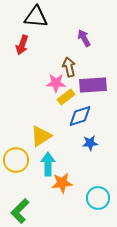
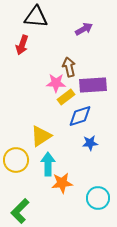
purple arrow: moved 9 px up; rotated 90 degrees clockwise
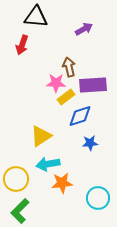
yellow circle: moved 19 px down
cyan arrow: rotated 100 degrees counterclockwise
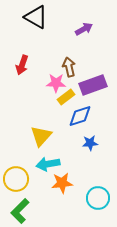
black triangle: rotated 25 degrees clockwise
red arrow: moved 20 px down
purple rectangle: rotated 16 degrees counterclockwise
yellow triangle: rotated 15 degrees counterclockwise
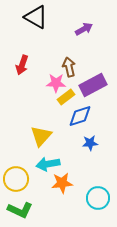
purple rectangle: rotated 8 degrees counterclockwise
green L-shape: moved 1 px up; rotated 110 degrees counterclockwise
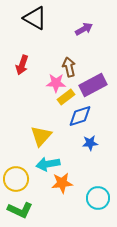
black triangle: moved 1 px left, 1 px down
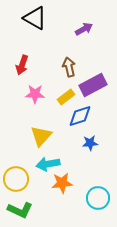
pink star: moved 21 px left, 11 px down
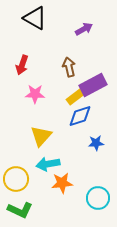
yellow rectangle: moved 9 px right
blue star: moved 6 px right
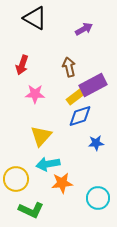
green L-shape: moved 11 px right
